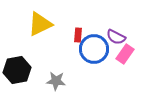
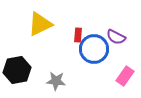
pink rectangle: moved 22 px down
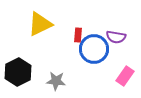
purple semicircle: rotated 18 degrees counterclockwise
black hexagon: moved 1 px right, 2 px down; rotated 16 degrees counterclockwise
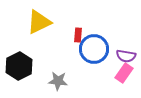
yellow triangle: moved 1 px left, 2 px up
purple semicircle: moved 10 px right, 19 px down
black hexagon: moved 1 px right, 6 px up
pink rectangle: moved 1 px left, 3 px up
gray star: moved 2 px right
